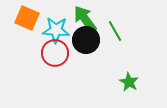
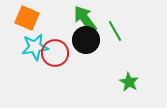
cyan star: moved 21 px left, 17 px down; rotated 12 degrees counterclockwise
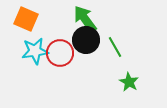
orange square: moved 1 px left, 1 px down
green line: moved 16 px down
cyan star: moved 4 px down
red circle: moved 5 px right
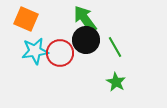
green star: moved 13 px left
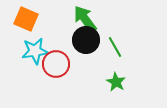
red circle: moved 4 px left, 11 px down
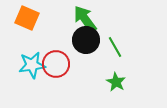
orange square: moved 1 px right, 1 px up
cyan star: moved 3 px left, 14 px down
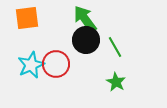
orange square: rotated 30 degrees counterclockwise
cyan star: moved 1 px left; rotated 16 degrees counterclockwise
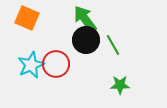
orange square: rotated 30 degrees clockwise
green line: moved 2 px left, 2 px up
green star: moved 4 px right, 3 px down; rotated 30 degrees counterclockwise
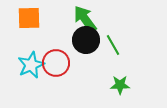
orange square: moved 2 px right; rotated 25 degrees counterclockwise
red circle: moved 1 px up
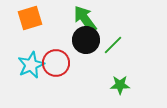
orange square: moved 1 px right; rotated 15 degrees counterclockwise
green line: rotated 75 degrees clockwise
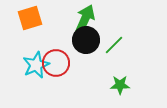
green arrow: rotated 60 degrees clockwise
green line: moved 1 px right
cyan star: moved 5 px right
